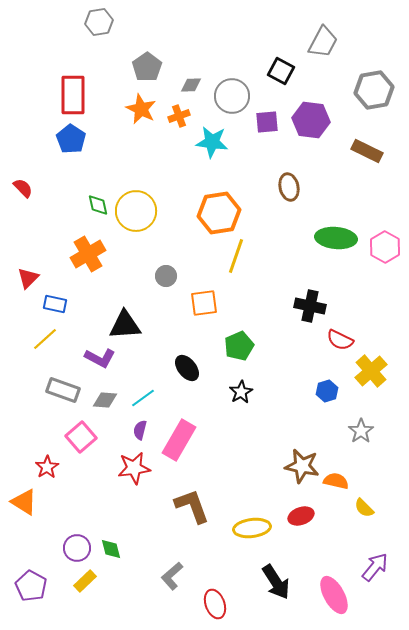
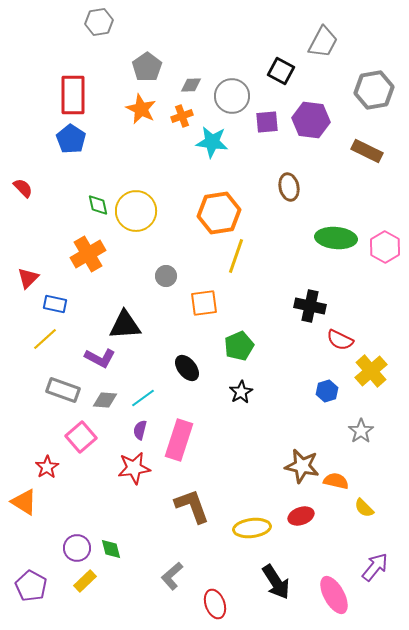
orange cross at (179, 116): moved 3 px right
pink rectangle at (179, 440): rotated 12 degrees counterclockwise
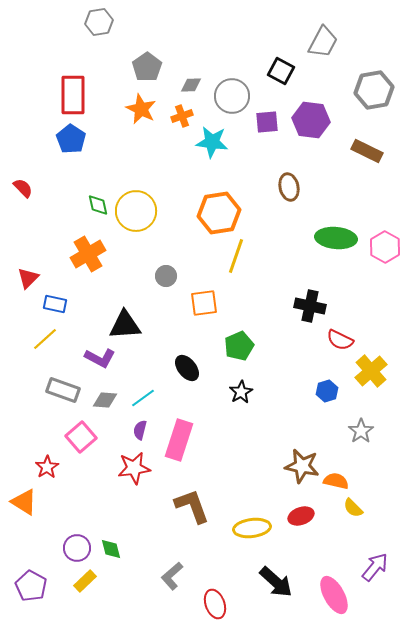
yellow semicircle at (364, 508): moved 11 px left
black arrow at (276, 582): rotated 15 degrees counterclockwise
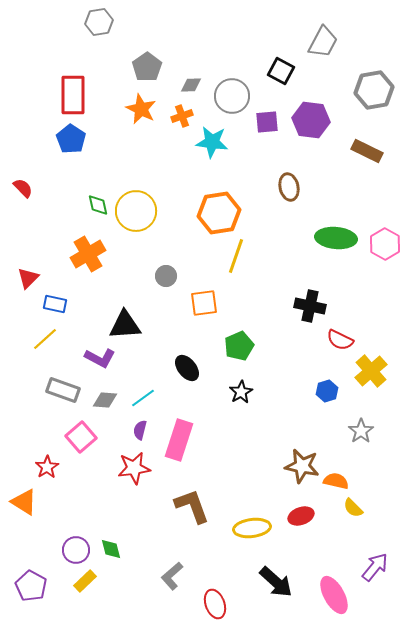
pink hexagon at (385, 247): moved 3 px up
purple circle at (77, 548): moved 1 px left, 2 px down
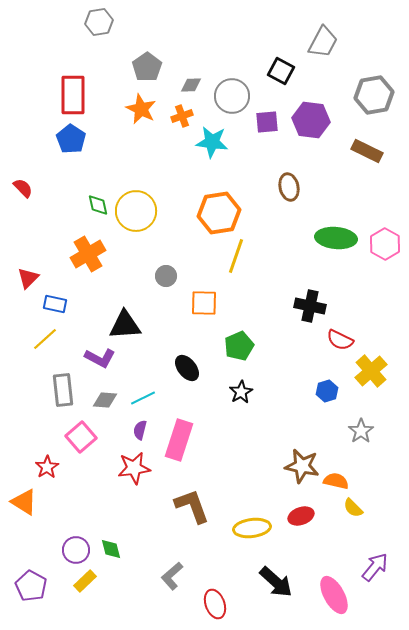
gray hexagon at (374, 90): moved 5 px down
orange square at (204, 303): rotated 8 degrees clockwise
gray rectangle at (63, 390): rotated 64 degrees clockwise
cyan line at (143, 398): rotated 10 degrees clockwise
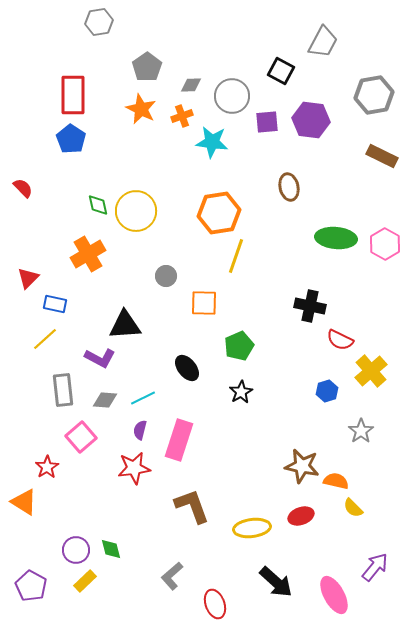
brown rectangle at (367, 151): moved 15 px right, 5 px down
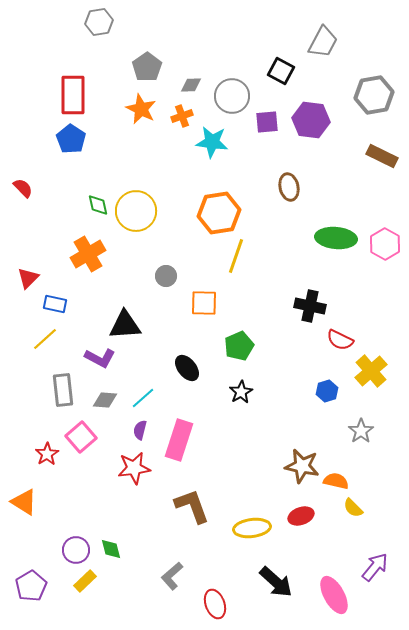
cyan line at (143, 398): rotated 15 degrees counterclockwise
red star at (47, 467): moved 13 px up
purple pentagon at (31, 586): rotated 12 degrees clockwise
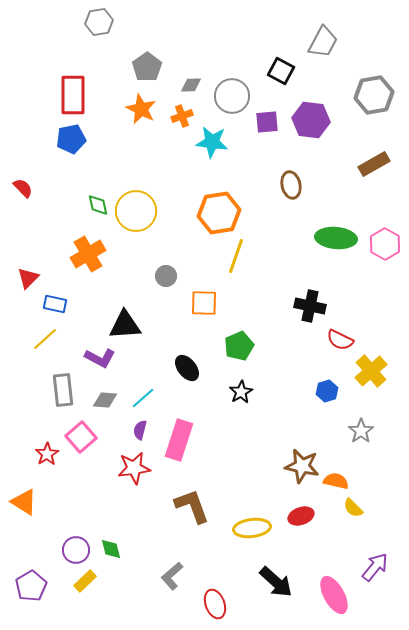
blue pentagon at (71, 139): rotated 28 degrees clockwise
brown rectangle at (382, 156): moved 8 px left, 8 px down; rotated 56 degrees counterclockwise
brown ellipse at (289, 187): moved 2 px right, 2 px up
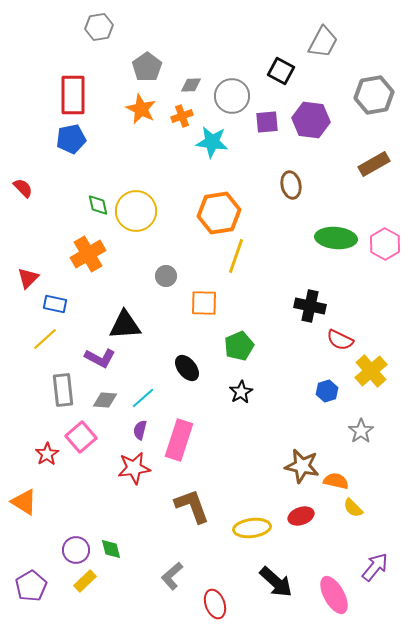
gray hexagon at (99, 22): moved 5 px down
